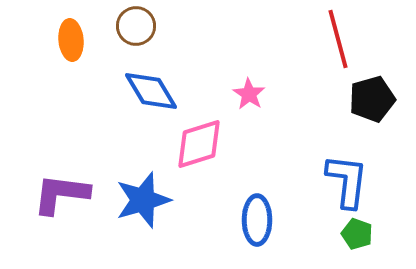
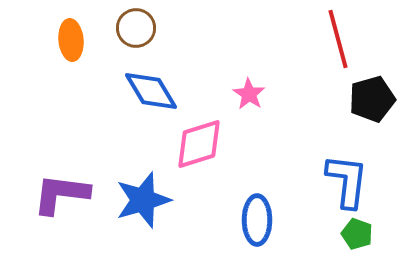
brown circle: moved 2 px down
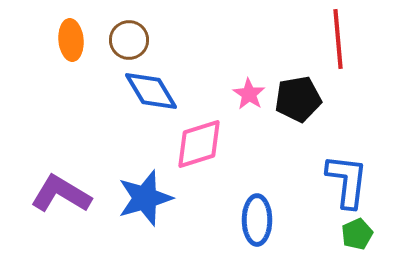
brown circle: moved 7 px left, 12 px down
red line: rotated 10 degrees clockwise
black pentagon: moved 74 px left; rotated 6 degrees clockwise
purple L-shape: rotated 24 degrees clockwise
blue star: moved 2 px right, 2 px up
green pentagon: rotated 28 degrees clockwise
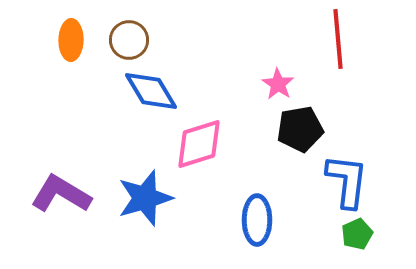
orange ellipse: rotated 6 degrees clockwise
pink star: moved 29 px right, 10 px up
black pentagon: moved 2 px right, 30 px down
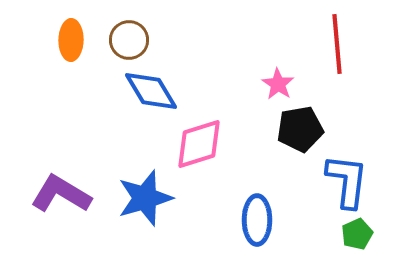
red line: moved 1 px left, 5 px down
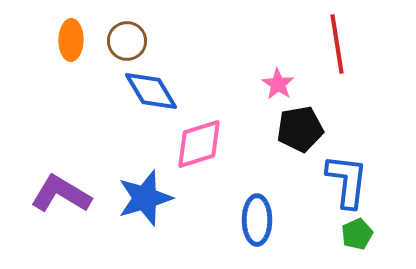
brown circle: moved 2 px left, 1 px down
red line: rotated 4 degrees counterclockwise
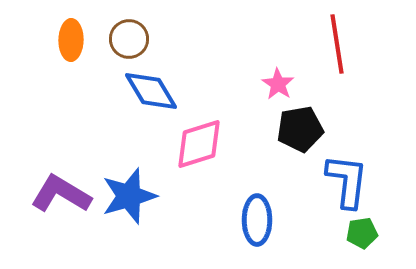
brown circle: moved 2 px right, 2 px up
blue star: moved 16 px left, 2 px up
green pentagon: moved 5 px right, 1 px up; rotated 16 degrees clockwise
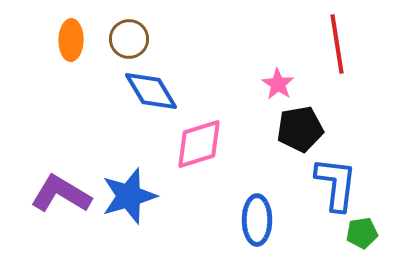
blue L-shape: moved 11 px left, 3 px down
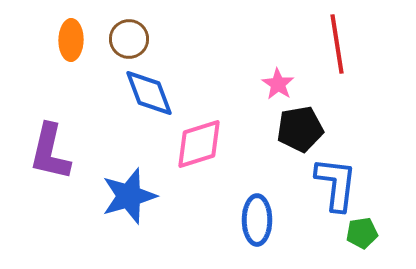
blue diamond: moved 2 px left, 2 px down; rotated 10 degrees clockwise
purple L-shape: moved 11 px left, 42 px up; rotated 108 degrees counterclockwise
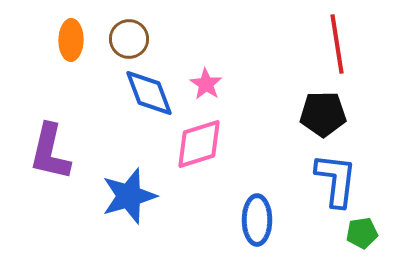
pink star: moved 72 px left
black pentagon: moved 23 px right, 15 px up; rotated 9 degrees clockwise
blue L-shape: moved 4 px up
